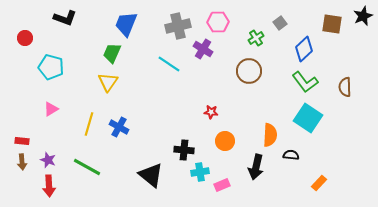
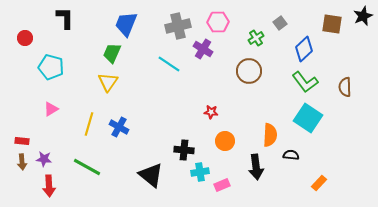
black L-shape: rotated 110 degrees counterclockwise
purple star: moved 4 px left, 1 px up; rotated 14 degrees counterclockwise
black arrow: rotated 20 degrees counterclockwise
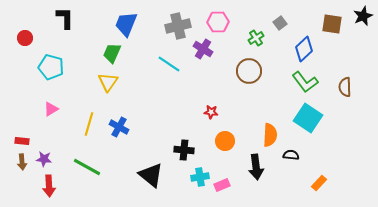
cyan cross: moved 5 px down
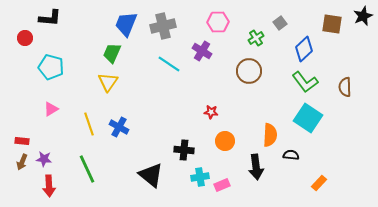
black L-shape: moved 15 px left; rotated 95 degrees clockwise
gray cross: moved 15 px left
purple cross: moved 1 px left, 2 px down
yellow line: rotated 35 degrees counterclockwise
brown arrow: rotated 28 degrees clockwise
green line: moved 2 px down; rotated 36 degrees clockwise
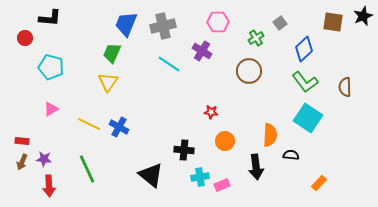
brown square: moved 1 px right, 2 px up
yellow line: rotated 45 degrees counterclockwise
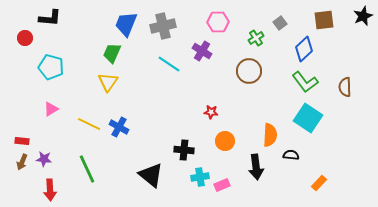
brown square: moved 9 px left, 2 px up; rotated 15 degrees counterclockwise
red arrow: moved 1 px right, 4 px down
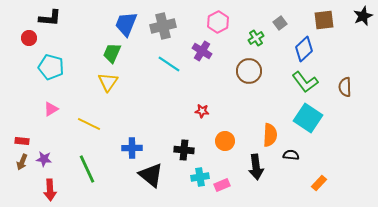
pink hexagon: rotated 25 degrees counterclockwise
red circle: moved 4 px right
red star: moved 9 px left, 1 px up
blue cross: moved 13 px right, 21 px down; rotated 30 degrees counterclockwise
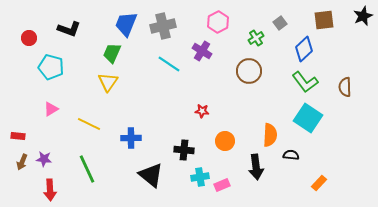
black L-shape: moved 19 px right, 11 px down; rotated 15 degrees clockwise
red rectangle: moved 4 px left, 5 px up
blue cross: moved 1 px left, 10 px up
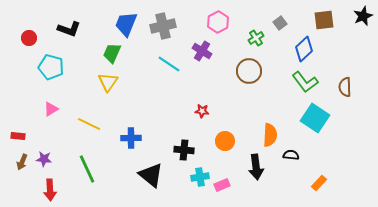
cyan square: moved 7 px right
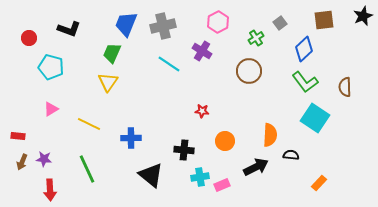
black arrow: rotated 110 degrees counterclockwise
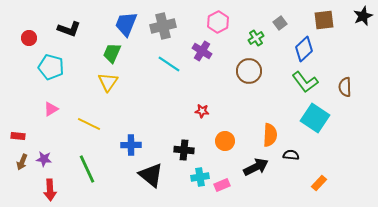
blue cross: moved 7 px down
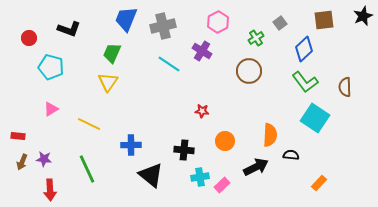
blue trapezoid: moved 5 px up
pink rectangle: rotated 21 degrees counterclockwise
